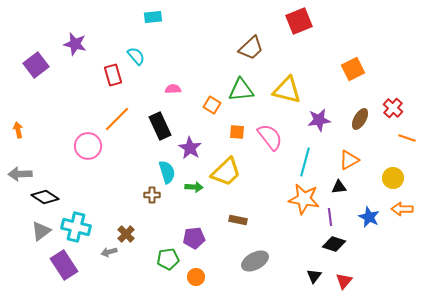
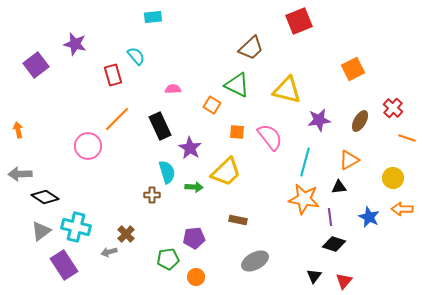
green triangle at (241, 90): moved 4 px left, 5 px up; rotated 32 degrees clockwise
brown ellipse at (360, 119): moved 2 px down
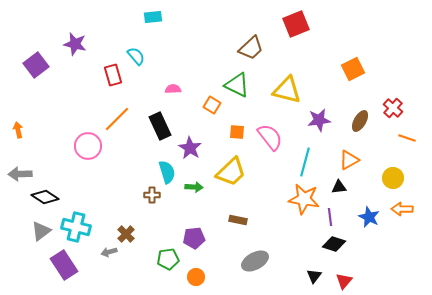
red square at (299, 21): moved 3 px left, 3 px down
yellow trapezoid at (226, 172): moved 5 px right
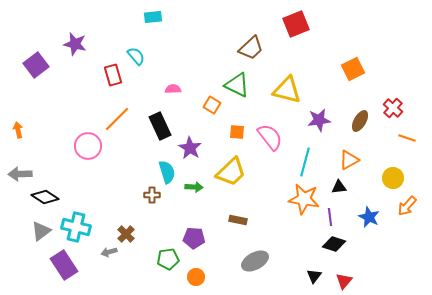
orange arrow at (402, 209): moved 5 px right, 3 px up; rotated 50 degrees counterclockwise
purple pentagon at (194, 238): rotated 10 degrees clockwise
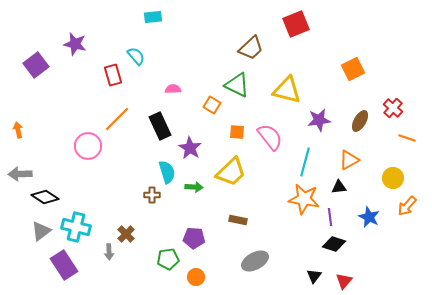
gray arrow at (109, 252): rotated 77 degrees counterclockwise
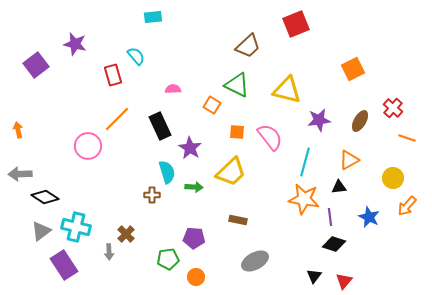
brown trapezoid at (251, 48): moved 3 px left, 2 px up
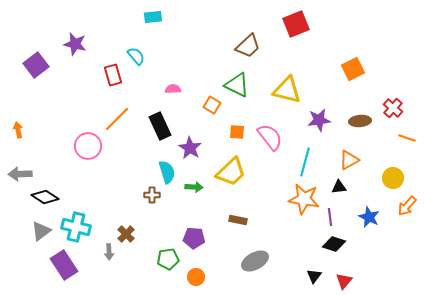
brown ellipse at (360, 121): rotated 55 degrees clockwise
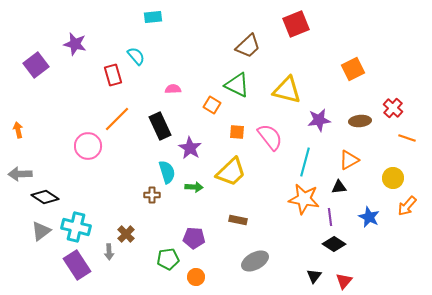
black diamond at (334, 244): rotated 15 degrees clockwise
purple rectangle at (64, 265): moved 13 px right
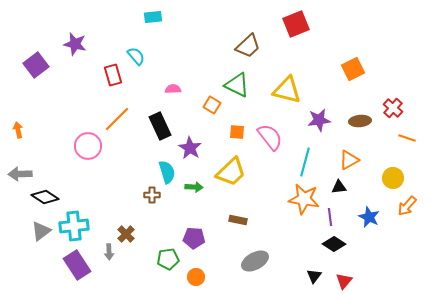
cyan cross at (76, 227): moved 2 px left, 1 px up; rotated 20 degrees counterclockwise
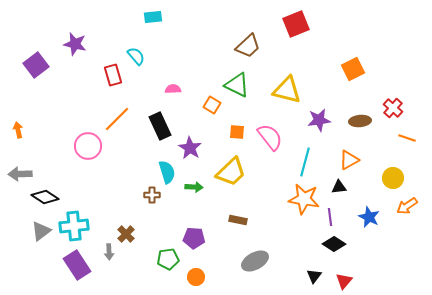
orange arrow at (407, 206): rotated 15 degrees clockwise
